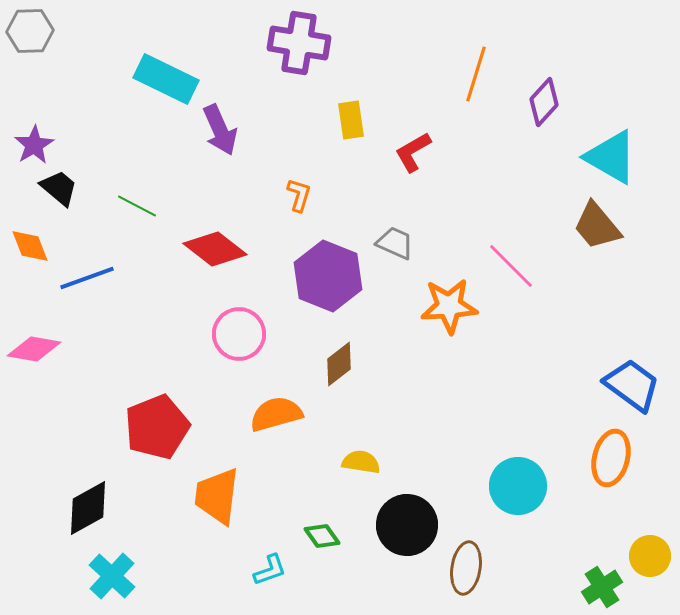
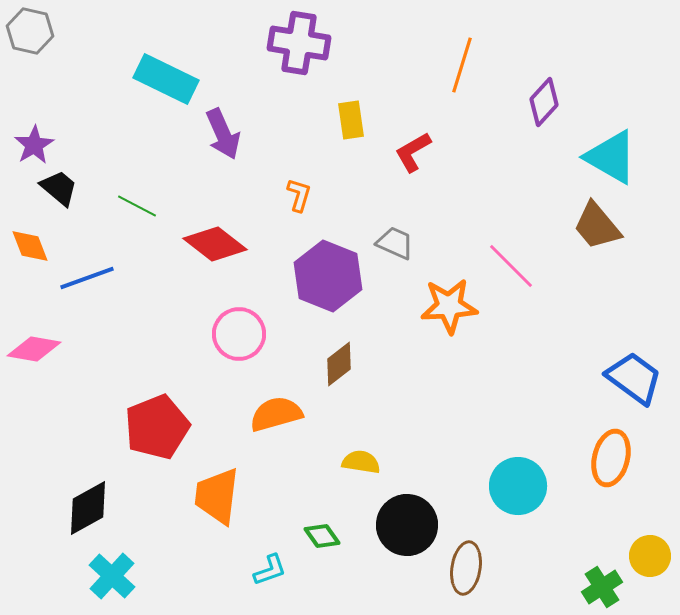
gray hexagon: rotated 15 degrees clockwise
orange line: moved 14 px left, 9 px up
purple arrow: moved 3 px right, 4 px down
red diamond: moved 5 px up
blue trapezoid: moved 2 px right, 7 px up
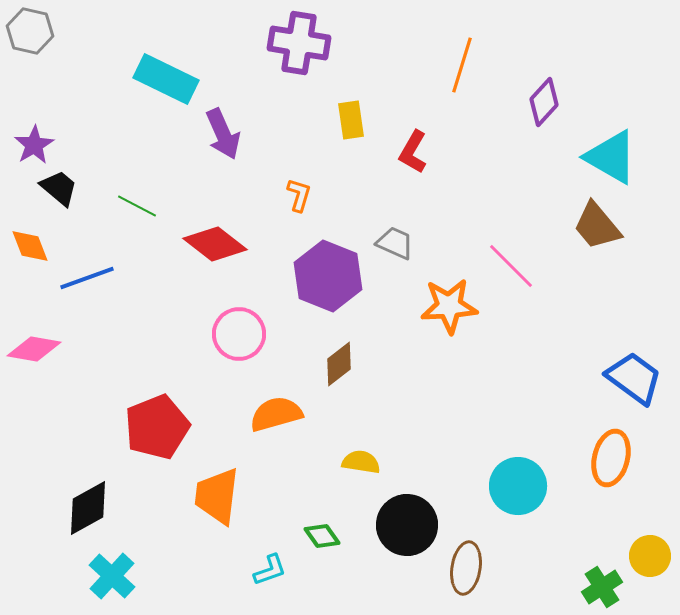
red L-shape: rotated 30 degrees counterclockwise
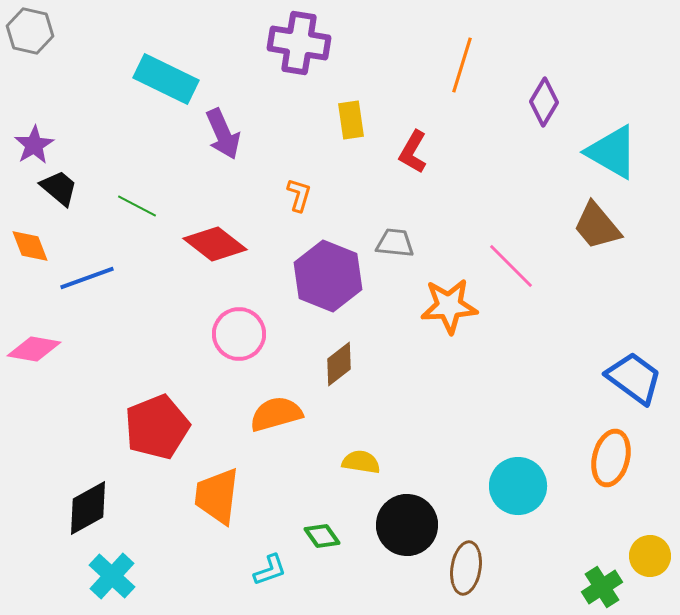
purple diamond: rotated 12 degrees counterclockwise
cyan triangle: moved 1 px right, 5 px up
gray trapezoid: rotated 18 degrees counterclockwise
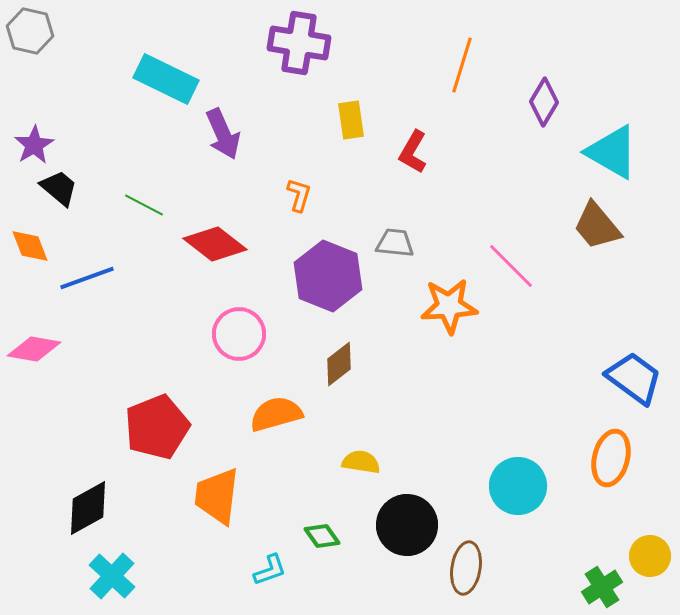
green line: moved 7 px right, 1 px up
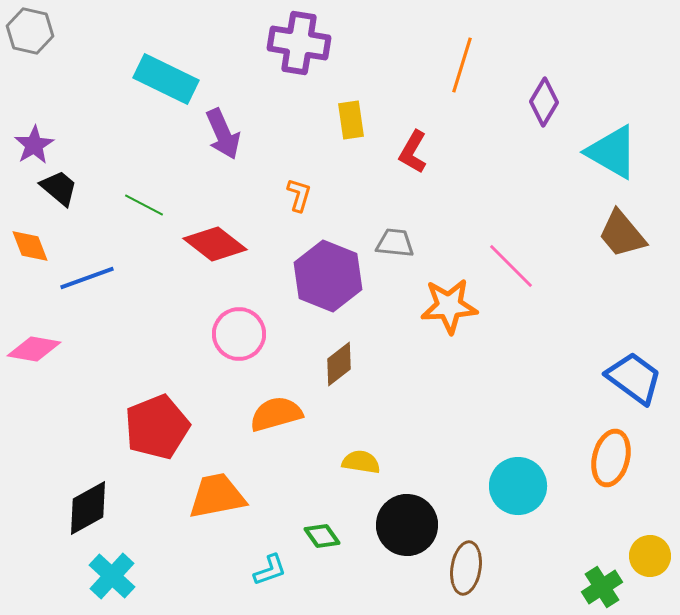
brown trapezoid: moved 25 px right, 8 px down
orange trapezoid: rotated 72 degrees clockwise
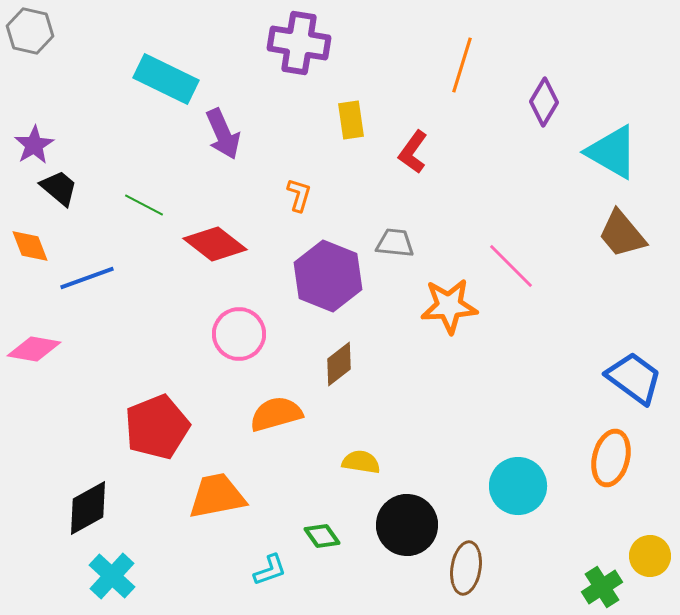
red L-shape: rotated 6 degrees clockwise
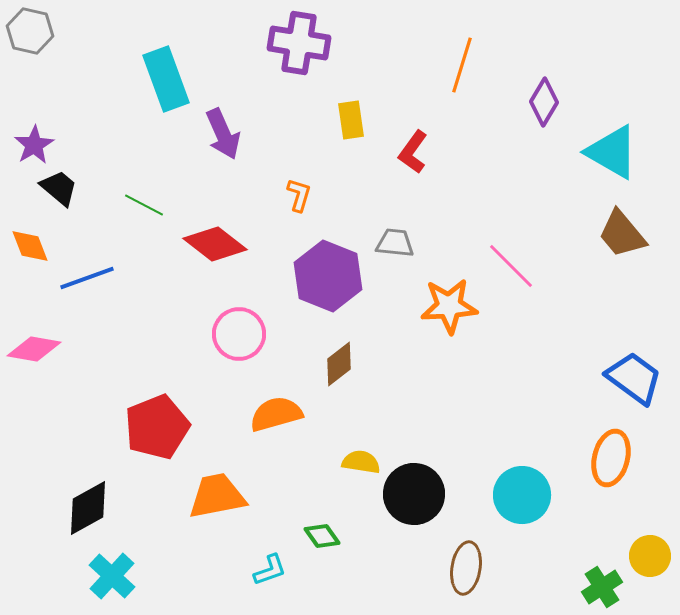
cyan rectangle: rotated 44 degrees clockwise
cyan circle: moved 4 px right, 9 px down
black circle: moved 7 px right, 31 px up
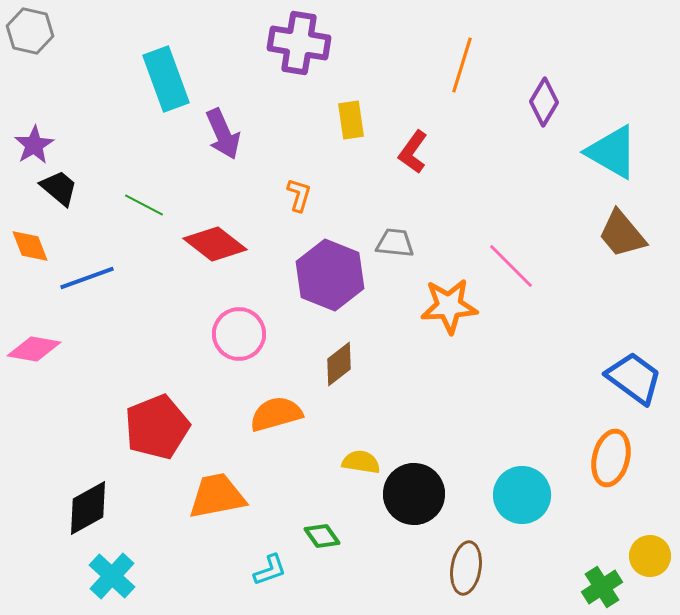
purple hexagon: moved 2 px right, 1 px up
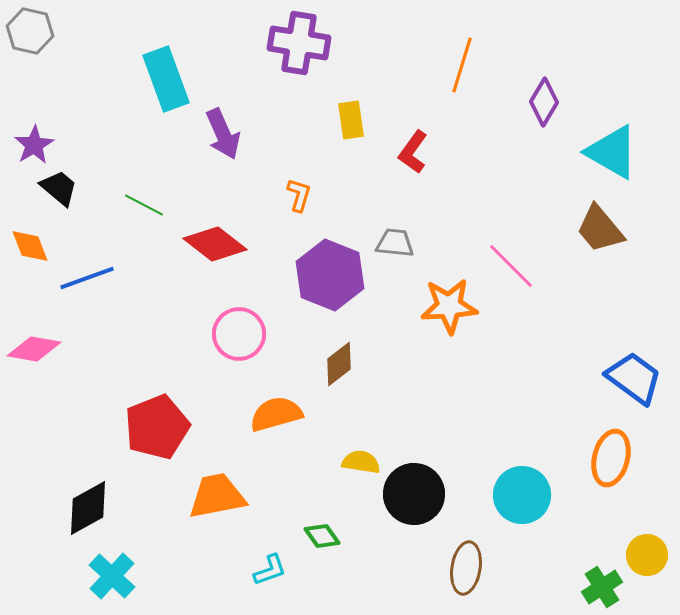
brown trapezoid: moved 22 px left, 5 px up
yellow circle: moved 3 px left, 1 px up
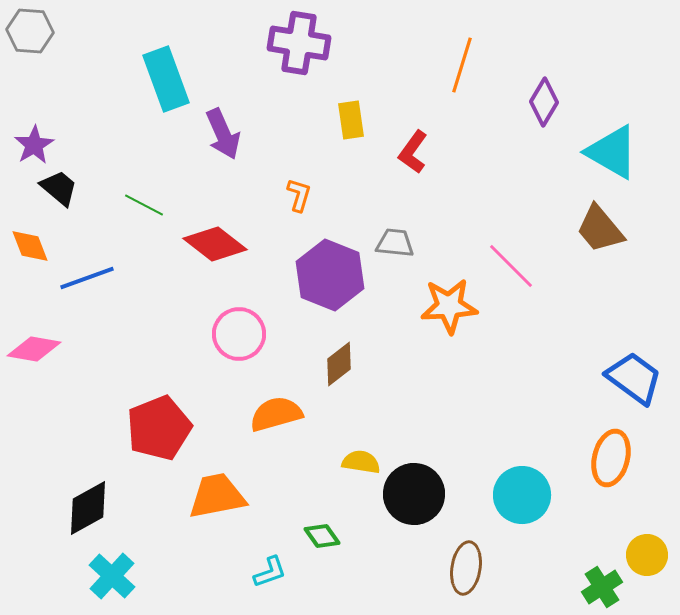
gray hexagon: rotated 9 degrees counterclockwise
red pentagon: moved 2 px right, 1 px down
cyan L-shape: moved 2 px down
